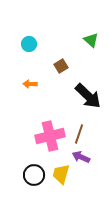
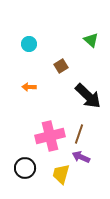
orange arrow: moved 1 px left, 3 px down
black circle: moved 9 px left, 7 px up
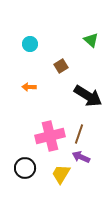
cyan circle: moved 1 px right
black arrow: rotated 12 degrees counterclockwise
yellow trapezoid: rotated 15 degrees clockwise
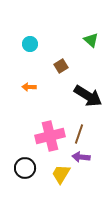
purple arrow: rotated 18 degrees counterclockwise
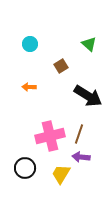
green triangle: moved 2 px left, 4 px down
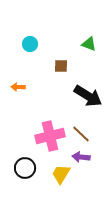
green triangle: rotated 21 degrees counterclockwise
brown square: rotated 32 degrees clockwise
orange arrow: moved 11 px left
brown line: moved 2 px right; rotated 66 degrees counterclockwise
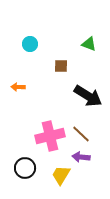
yellow trapezoid: moved 1 px down
